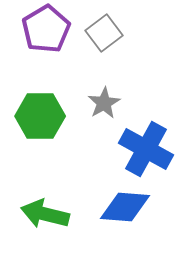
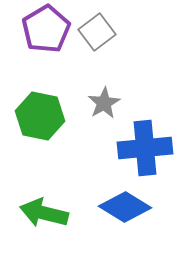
gray square: moved 7 px left, 1 px up
green hexagon: rotated 12 degrees clockwise
blue cross: moved 1 px left, 1 px up; rotated 34 degrees counterclockwise
blue diamond: rotated 27 degrees clockwise
green arrow: moved 1 px left, 1 px up
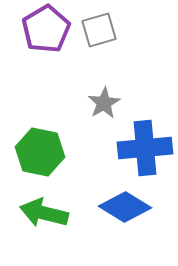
gray square: moved 2 px right, 2 px up; rotated 21 degrees clockwise
green hexagon: moved 36 px down
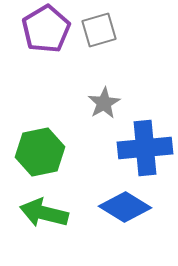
green hexagon: rotated 24 degrees counterclockwise
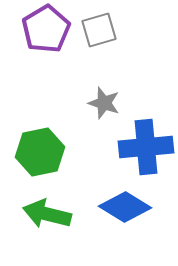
gray star: rotated 24 degrees counterclockwise
blue cross: moved 1 px right, 1 px up
green arrow: moved 3 px right, 1 px down
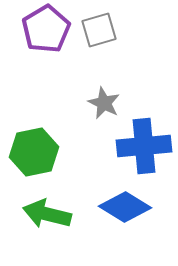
gray star: rotated 8 degrees clockwise
blue cross: moved 2 px left, 1 px up
green hexagon: moved 6 px left
